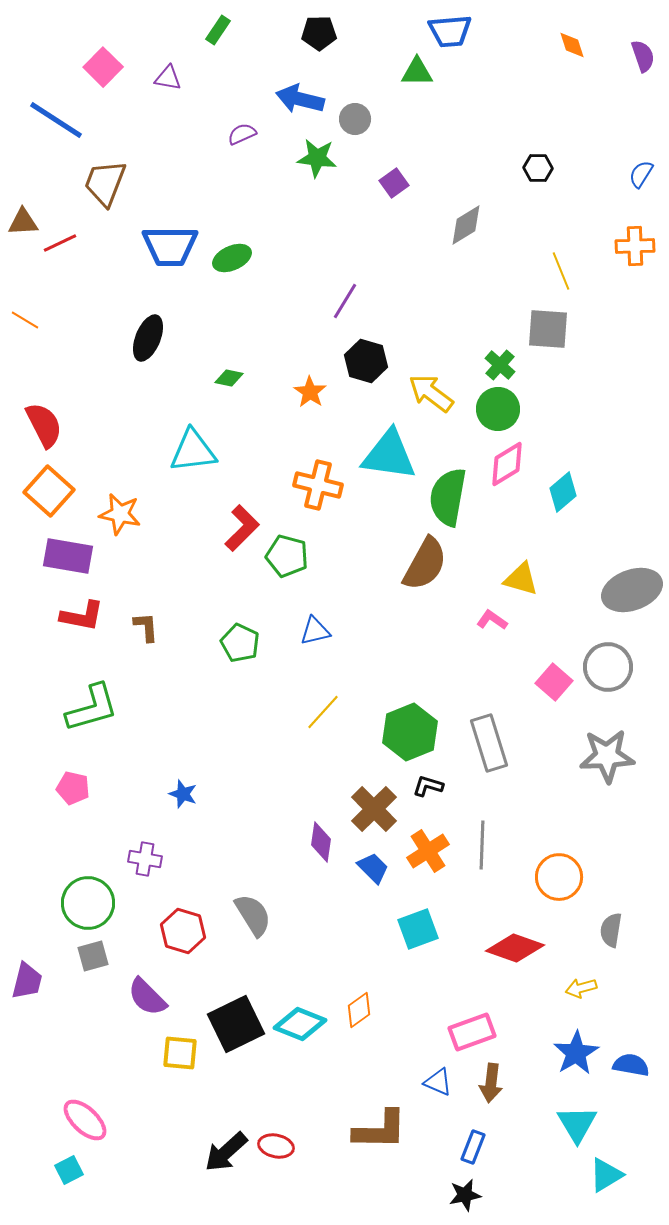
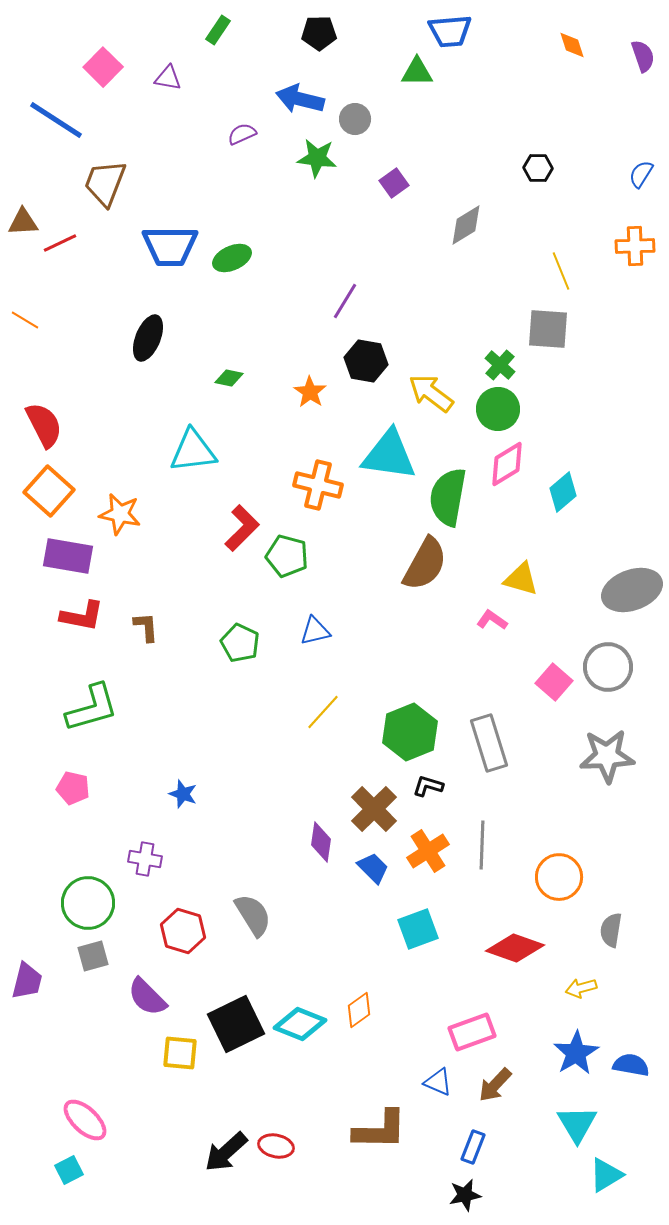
black hexagon at (366, 361): rotated 6 degrees counterclockwise
brown arrow at (491, 1083): moved 4 px right, 2 px down; rotated 36 degrees clockwise
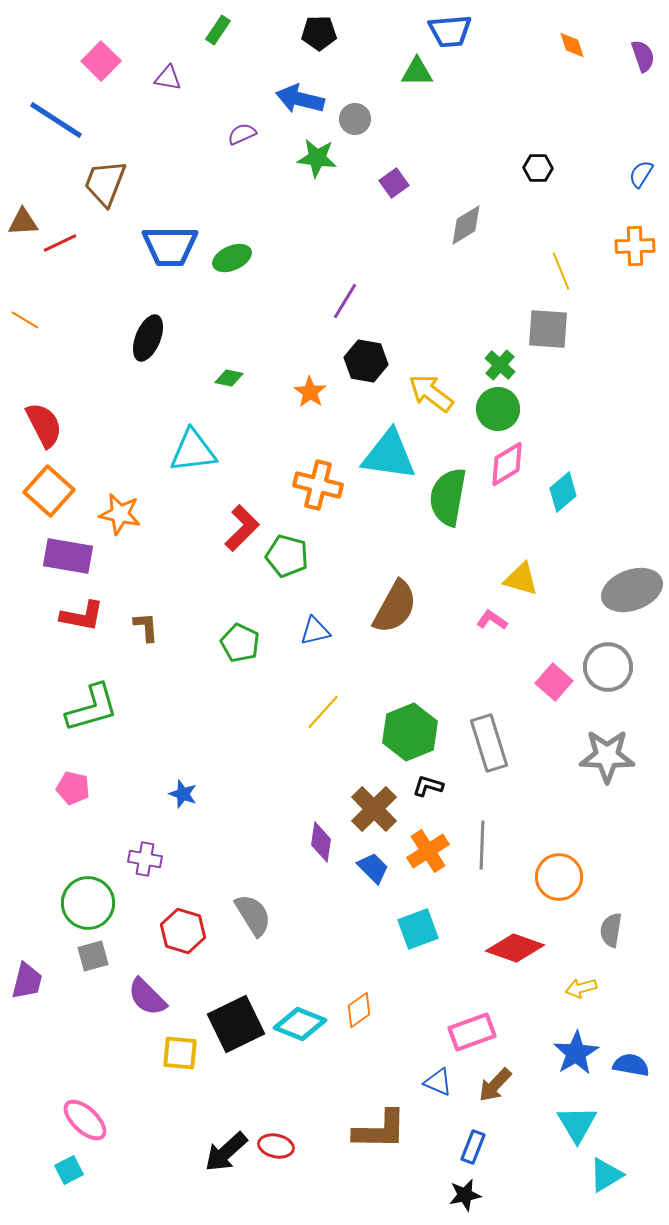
pink square at (103, 67): moved 2 px left, 6 px up
brown semicircle at (425, 564): moved 30 px left, 43 px down
gray star at (607, 756): rotated 4 degrees clockwise
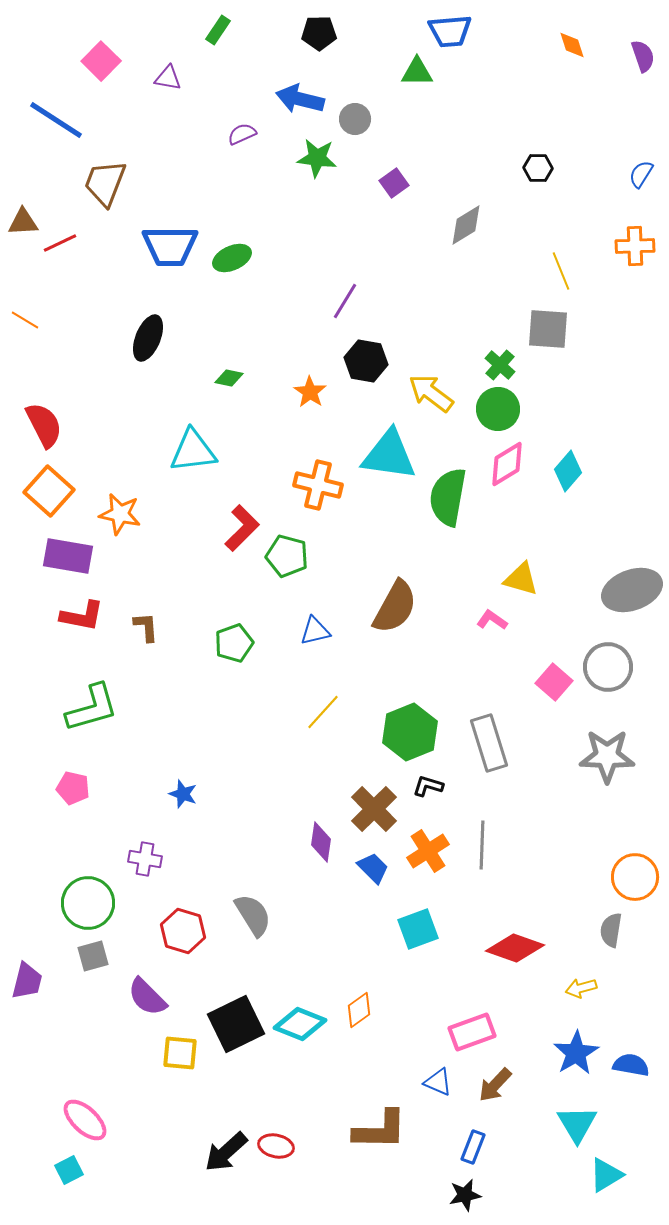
cyan diamond at (563, 492): moved 5 px right, 21 px up; rotated 9 degrees counterclockwise
green pentagon at (240, 643): moved 6 px left; rotated 27 degrees clockwise
orange circle at (559, 877): moved 76 px right
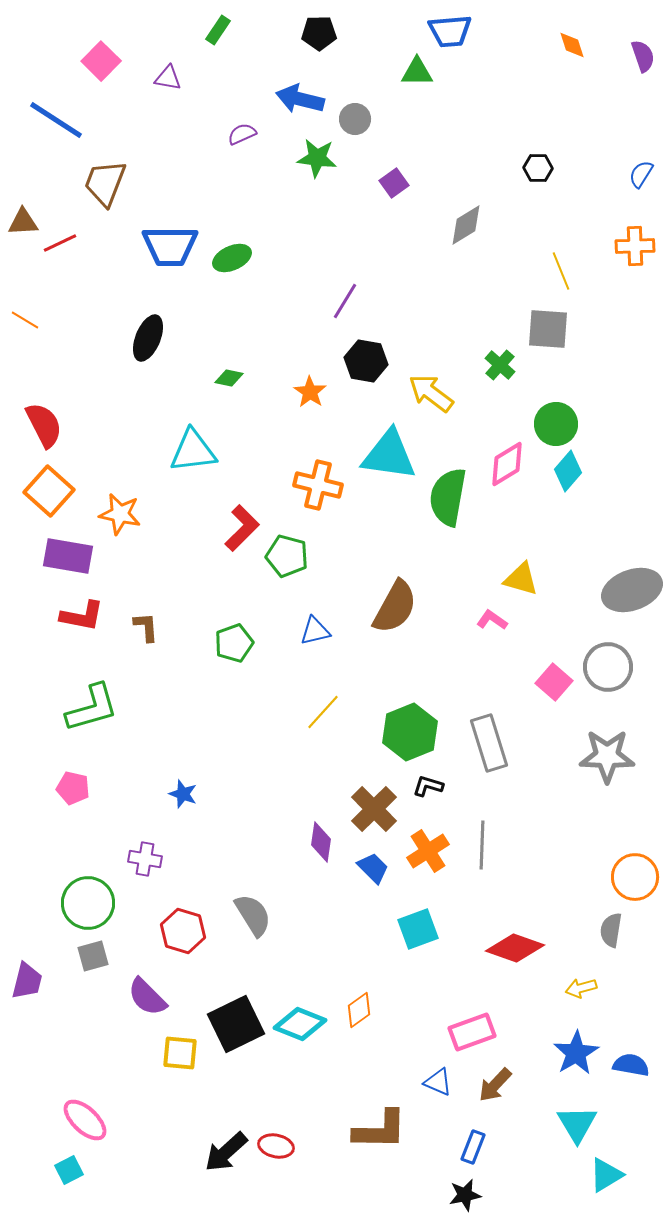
green circle at (498, 409): moved 58 px right, 15 px down
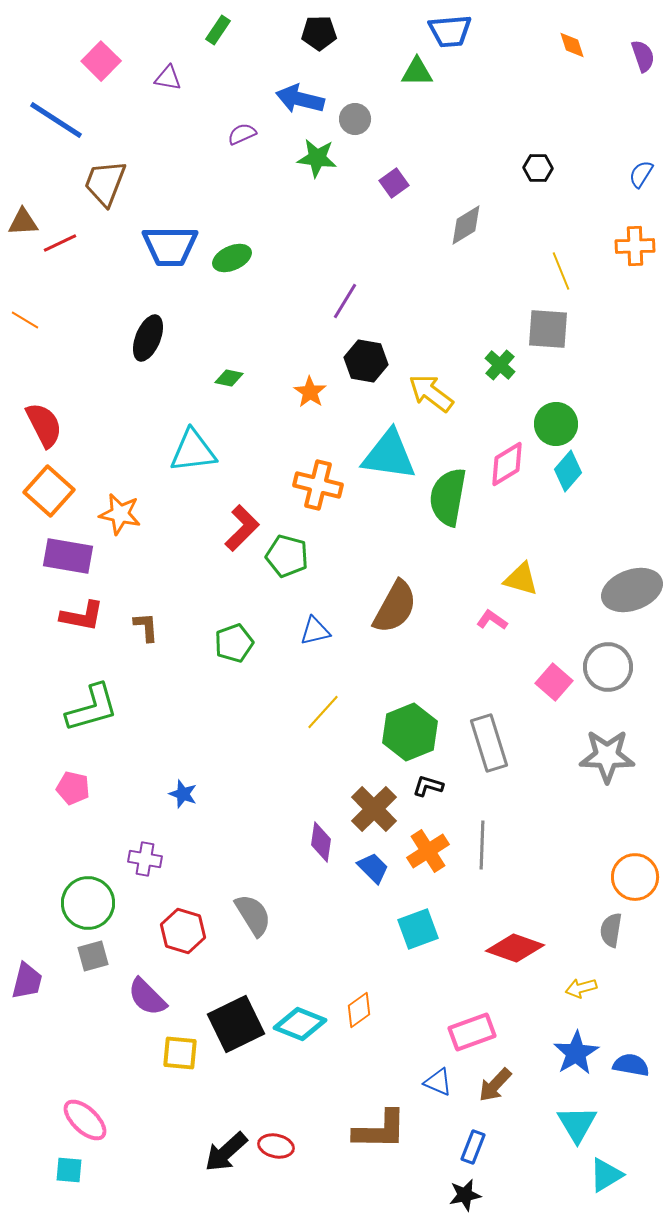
cyan square at (69, 1170): rotated 32 degrees clockwise
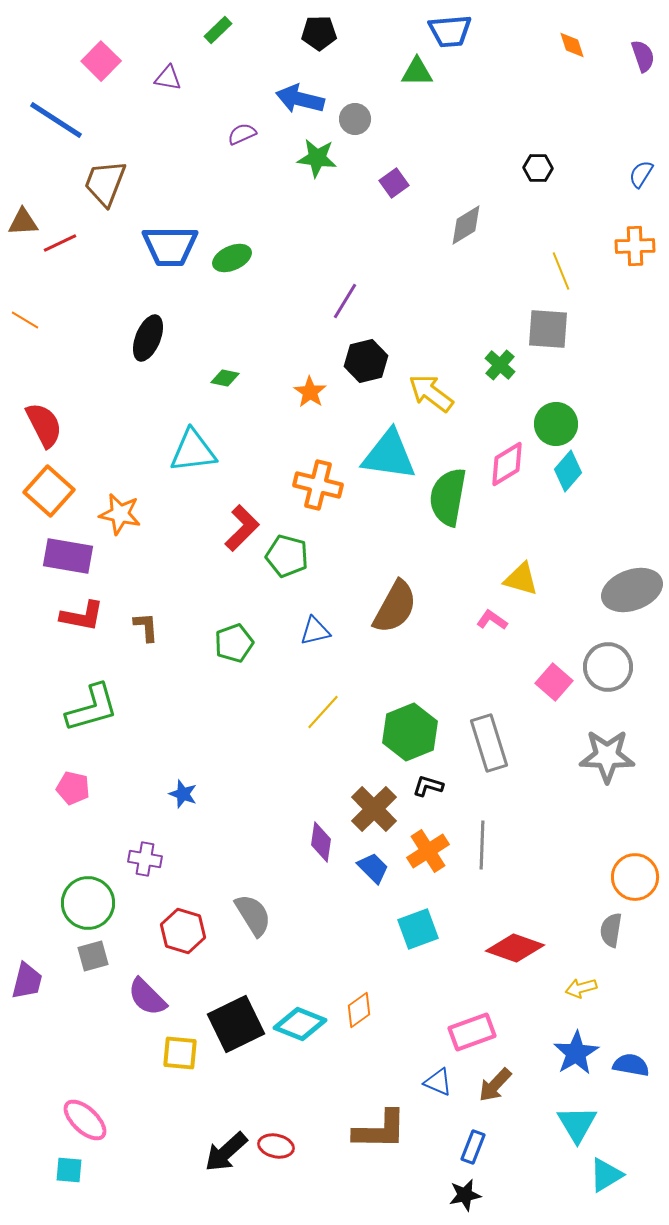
green rectangle at (218, 30): rotated 12 degrees clockwise
black hexagon at (366, 361): rotated 24 degrees counterclockwise
green diamond at (229, 378): moved 4 px left
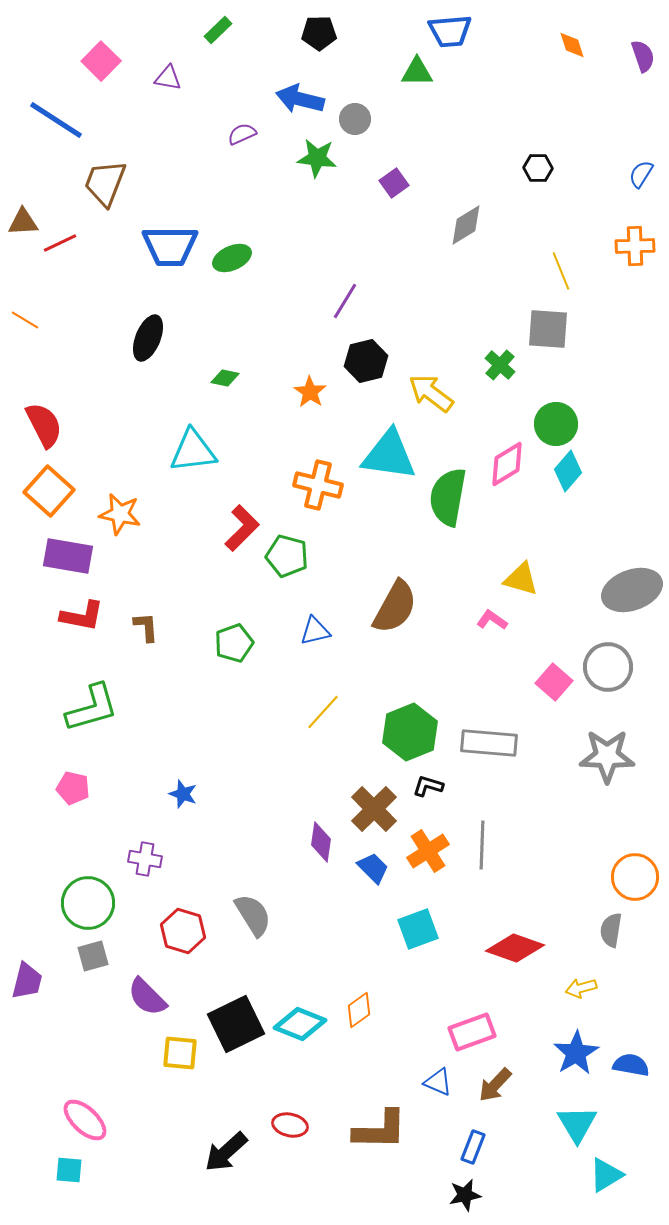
gray rectangle at (489, 743): rotated 68 degrees counterclockwise
red ellipse at (276, 1146): moved 14 px right, 21 px up
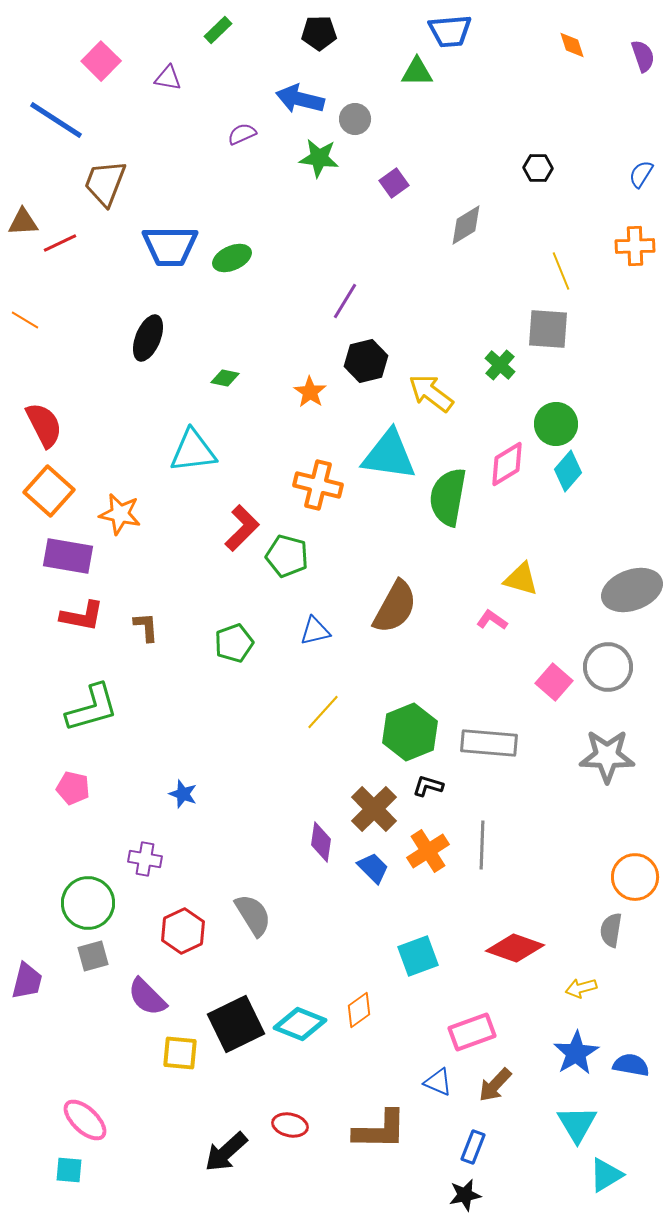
green star at (317, 158): moved 2 px right
cyan square at (418, 929): moved 27 px down
red hexagon at (183, 931): rotated 18 degrees clockwise
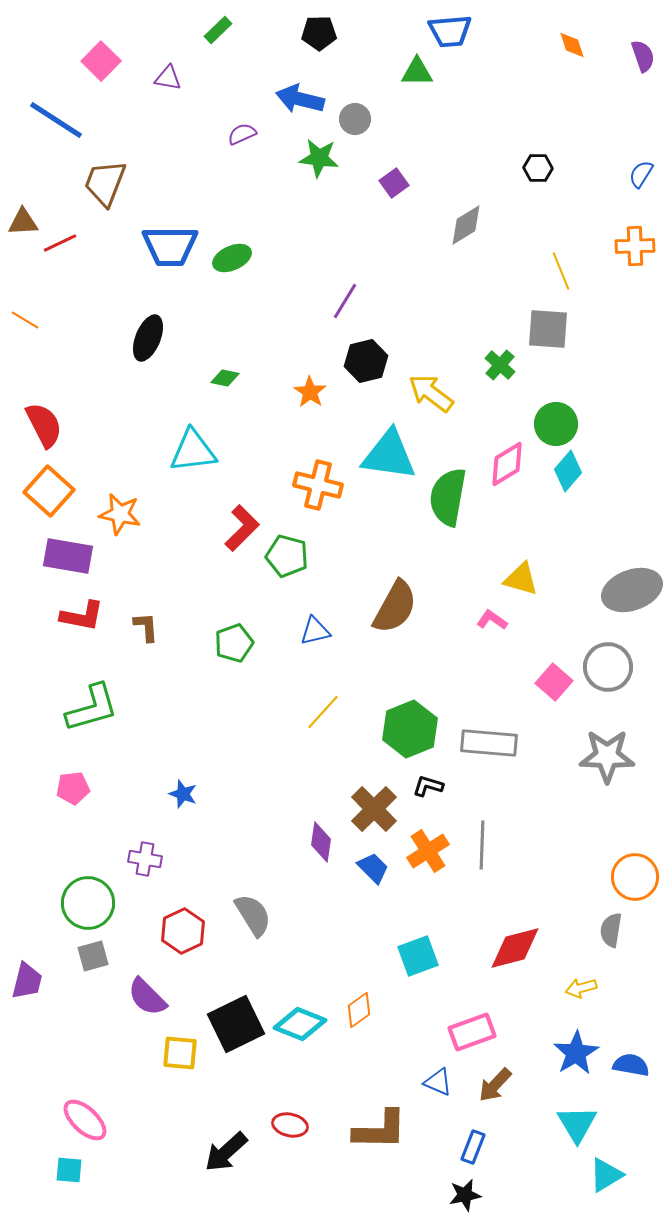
green hexagon at (410, 732): moved 3 px up
pink pentagon at (73, 788): rotated 20 degrees counterclockwise
red diamond at (515, 948): rotated 34 degrees counterclockwise
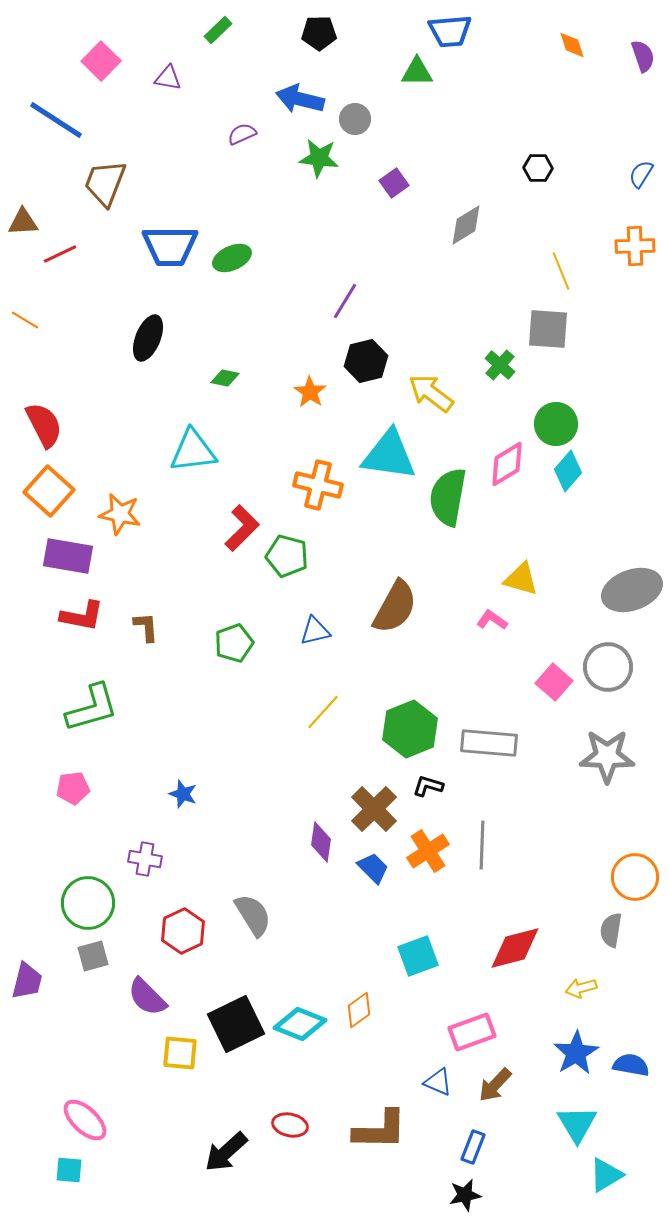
red line at (60, 243): moved 11 px down
